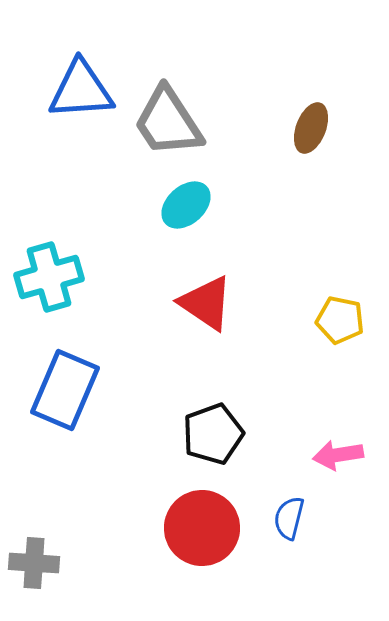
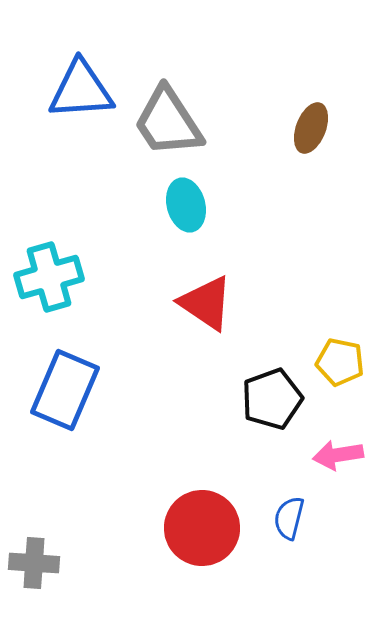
cyan ellipse: rotated 63 degrees counterclockwise
yellow pentagon: moved 42 px down
black pentagon: moved 59 px right, 35 px up
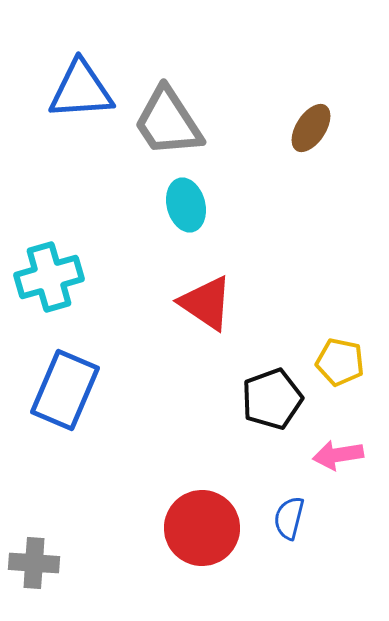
brown ellipse: rotated 12 degrees clockwise
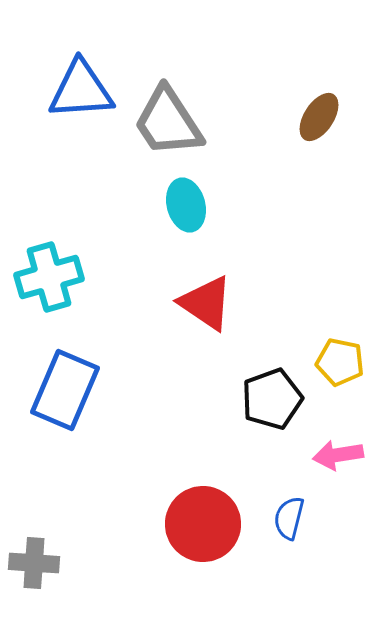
brown ellipse: moved 8 px right, 11 px up
red circle: moved 1 px right, 4 px up
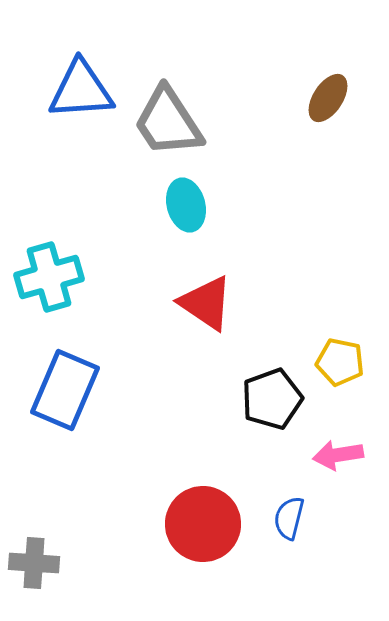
brown ellipse: moved 9 px right, 19 px up
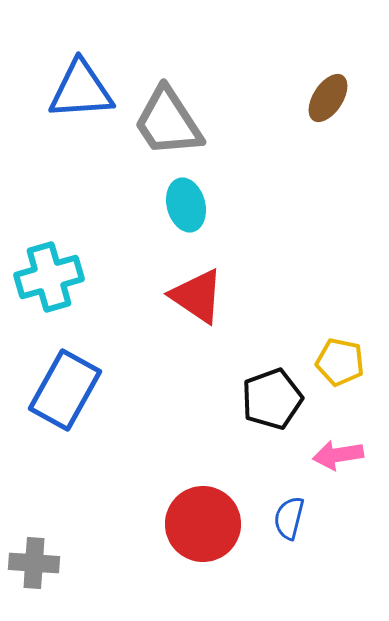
red triangle: moved 9 px left, 7 px up
blue rectangle: rotated 6 degrees clockwise
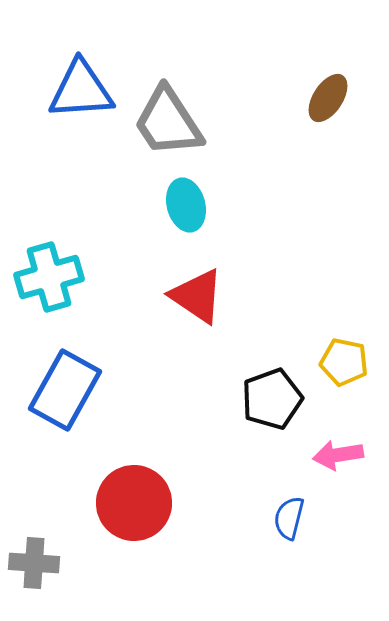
yellow pentagon: moved 4 px right
red circle: moved 69 px left, 21 px up
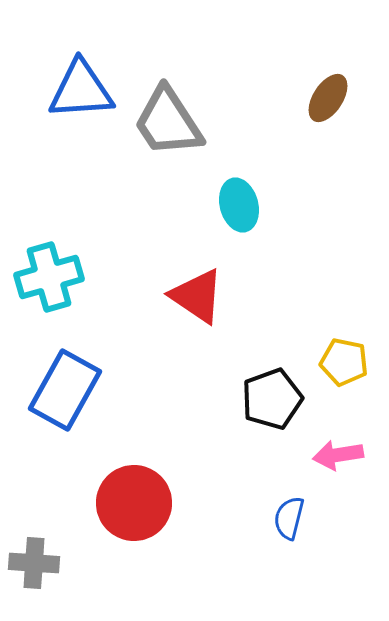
cyan ellipse: moved 53 px right
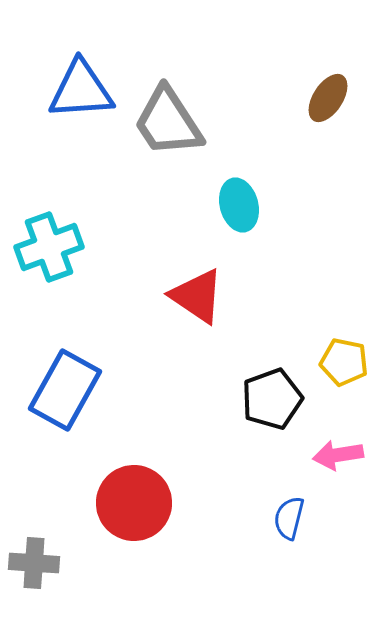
cyan cross: moved 30 px up; rotated 4 degrees counterclockwise
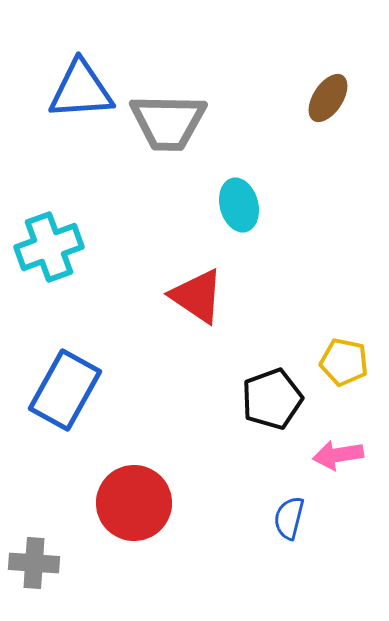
gray trapezoid: rotated 56 degrees counterclockwise
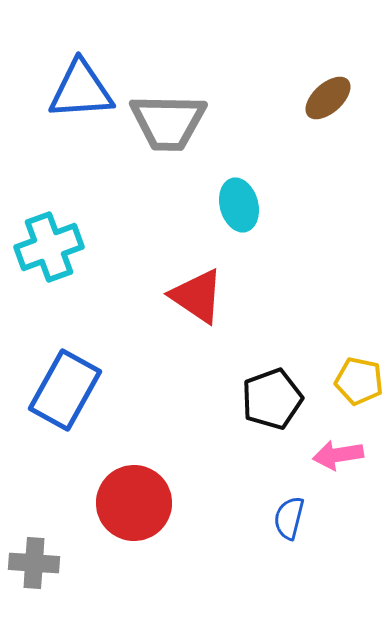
brown ellipse: rotated 15 degrees clockwise
yellow pentagon: moved 15 px right, 19 px down
